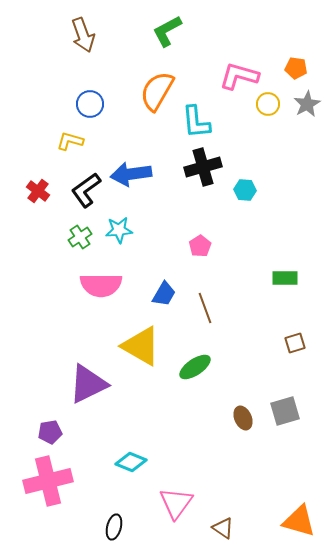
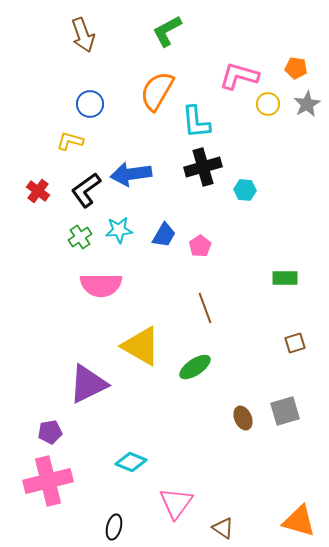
blue trapezoid: moved 59 px up
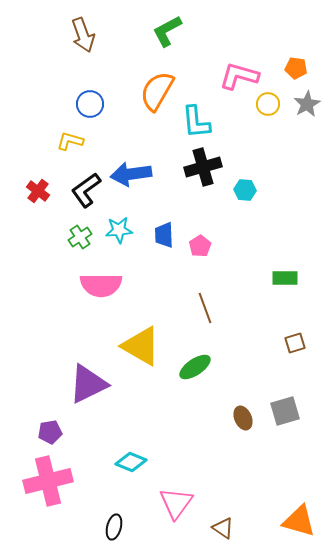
blue trapezoid: rotated 148 degrees clockwise
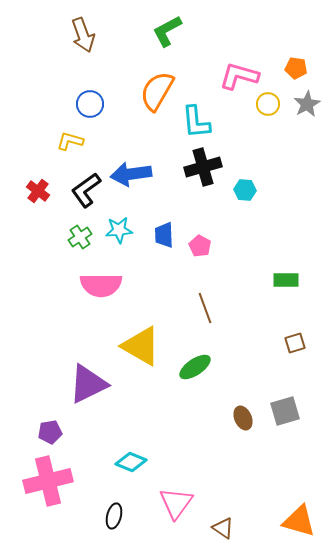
pink pentagon: rotated 10 degrees counterclockwise
green rectangle: moved 1 px right, 2 px down
black ellipse: moved 11 px up
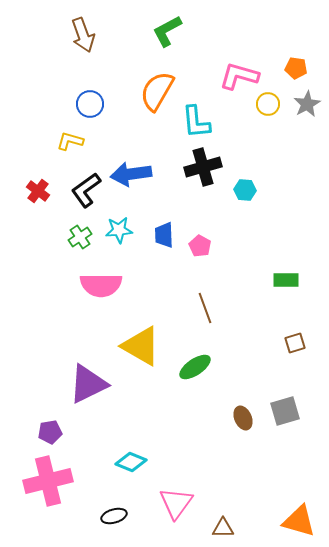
black ellipse: rotated 60 degrees clockwise
brown triangle: rotated 35 degrees counterclockwise
